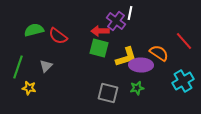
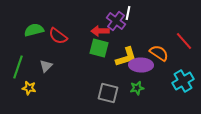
white line: moved 2 px left
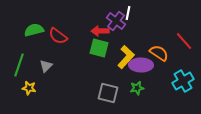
yellow L-shape: rotated 30 degrees counterclockwise
green line: moved 1 px right, 2 px up
